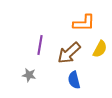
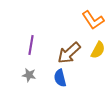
orange L-shape: moved 9 px right, 3 px up; rotated 55 degrees clockwise
purple line: moved 9 px left
yellow semicircle: moved 2 px left, 1 px down
blue semicircle: moved 14 px left, 2 px up
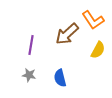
brown arrow: moved 2 px left, 19 px up
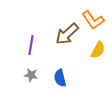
gray star: moved 2 px right
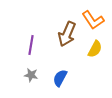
brown arrow: rotated 25 degrees counterclockwise
yellow semicircle: moved 3 px left, 1 px up
blue semicircle: rotated 42 degrees clockwise
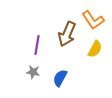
purple line: moved 6 px right
gray star: moved 2 px right, 3 px up
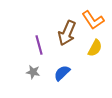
brown arrow: moved 1 px up
purple line: moved 2 px right; rotated 24 degrees counterclockwise
yellow semicircle: moved 1 px up
blue semicircle: moved 2 px right, 5 px up; rotated 18 degrees clockwise
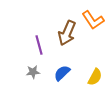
yellow semicircle: moved 29 px down
gray star: rotated 16 degrees counterclockwise
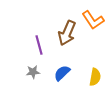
yellow semicircle: rotated 18 degrees counterclockwise
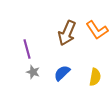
orange L-shape: moved 4 px right, 10 px down
purple line: moved 12 px left, 4 px down
gray star: rotated 24 degrees clockwise
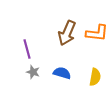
orange L-shape: moved 3 px down; rotated 50 degrees counterclockwise
blue semicircle: rotated 60 degrees clockwise
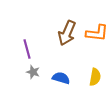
blue semicircle: moved 1 px left, 5 px down
